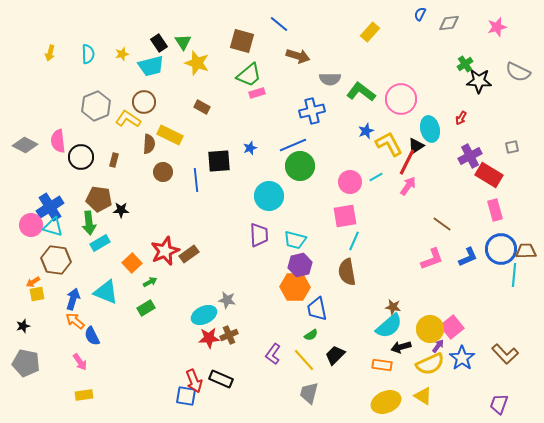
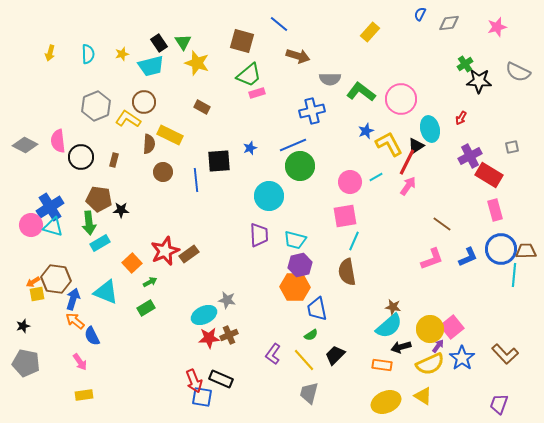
brown hexagon at (56, 260): moved 19 px down
blue square at (186, 396): moved 16 px right, 1 px down
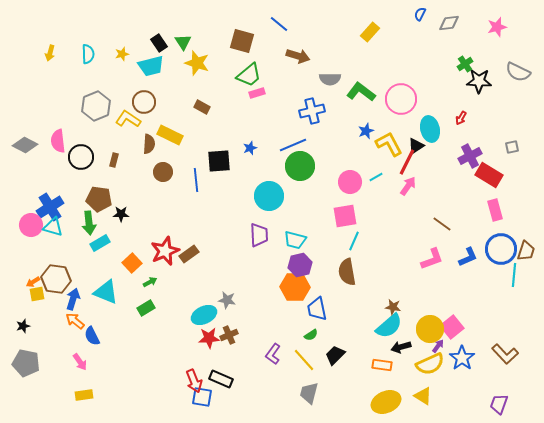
black star at (121, 210): moved 4 px down
brown trapezoid at (526, 251): rotated 110 degrees clockwise
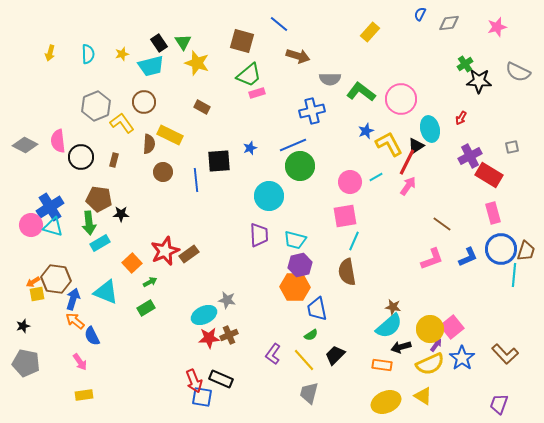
yellow L-shape at (128, 119): moved 6 px left, 4 px down; rotated 20 degrees clockwise
pink rectangle at (495, 210): moved 2 px left, 3 px down
purple arrow at (438, 346): moved 2 px left, 1 px up
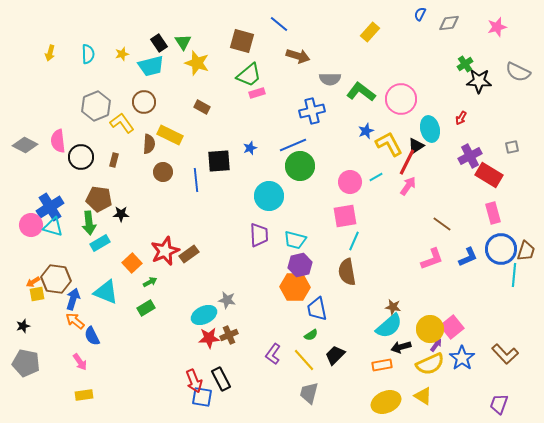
orange rectangle at (382, 365): rotated 18 degrees counterclockwise
black rectangle at (221, 379): rotated 40 degrees clockwise
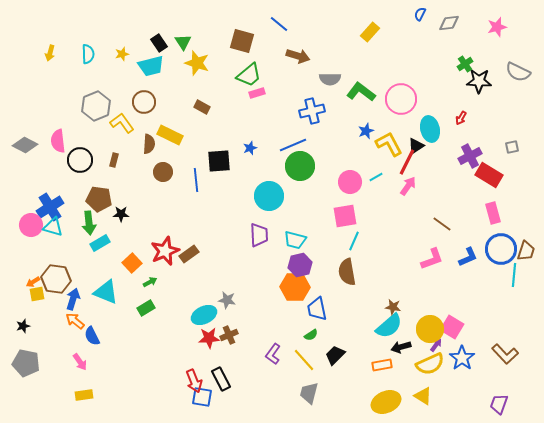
black circle at (81, 157): moved 1 px left, 3 px down
pink square at (452, 327): rotated 20 degrees counterclockwise
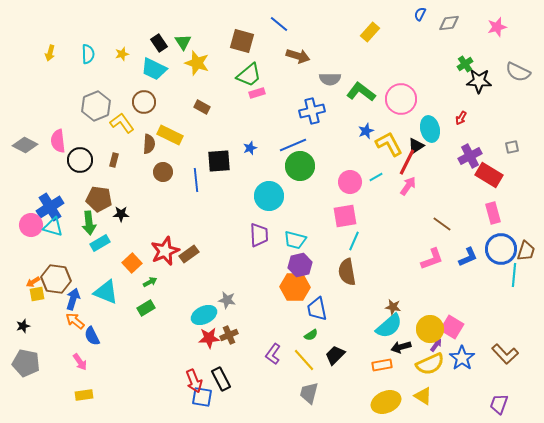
cyan trapezoid at (151, 66): moved 3 px right, 3 px down; rotated 40 degrees clockwise
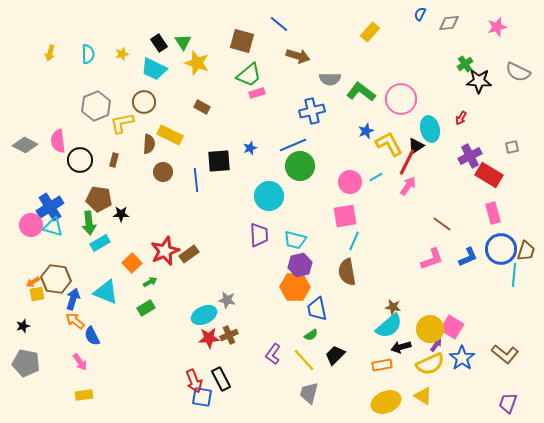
yellow L-shape at (122, 123): rotated 65 degrees counterclockwise
brown L-shape at (505, 354): rotated 8 degrees counterclockwise
purple trapezoid at (499, 404): moved 9 px right, 1 px up
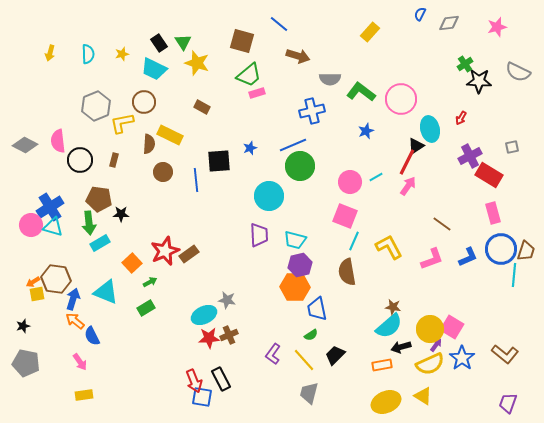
yellow L-shape at (389, 144): moved 103 px down
pink square at (345, 216): rotated 30 degrees clockwise
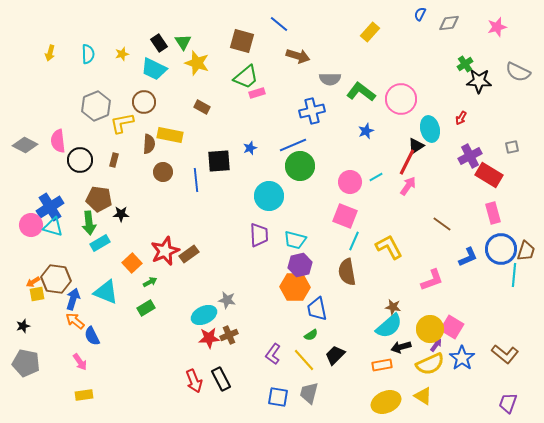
green trapezoid at (249, 75): moved 3 px left, 2 px down
yellow rectangle at (170, 135): rotated 15 degrees counterclockwise
pink L-shape at (432, 259): moved 21 px down
blue square at (202, 397): moved 76 px right
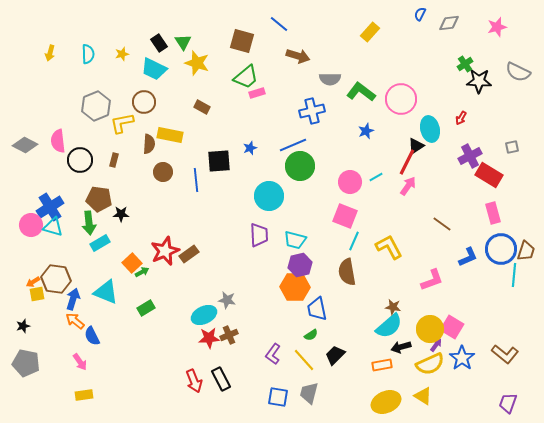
green arrow at (150, 282): moved 8 px left, 10 px up
